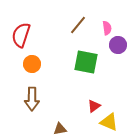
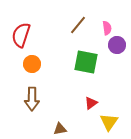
purple circle: moved 1 px left
red triangle: moved 3 px left, 3 px up
yellow triangle: rotated 42 degrees clockwise
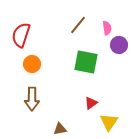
purple circle: moved 2 px right
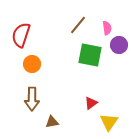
green square: moved 4 px right, 7 px up
brown triangle: moved 8 px left, 7 px up
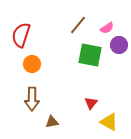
pink semicircle: rotated 64 degrees clockwise
red triangle: rotated 16 degrees counterclockwise
yellow triangle: rotated 36 degrees counterclockwise
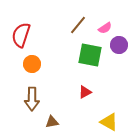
pink semicircle: moved 2 px left
red triangle: moved 6 px left, 11 px up; rotated 24 degrees clockwise
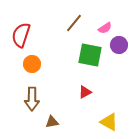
brown line: moved 4 px left, 2 px up
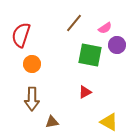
purple circle: moved 2 px left
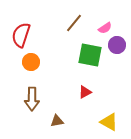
orange circle: moved 1 px left, 2 px up
brown triangle: moved 5 px right, 1 px up
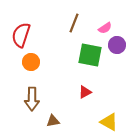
brown line: rotated 18 degrees counterclockwise
brown triangle: moved 4 px left
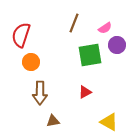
green square: rotated 20 degrees counterclockwise
brown arrow: moved 8 px right, 6 px up
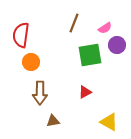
red semicircle: rotated 10 degrees counterclockwise
